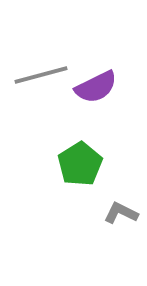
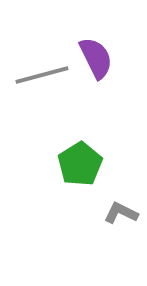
gray line: moved 1 px right
purple semicircle: moved 29 px up; rotated 90 degrees counterclockwise
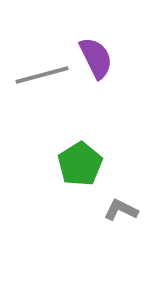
gray L-shape: moved 3 px up
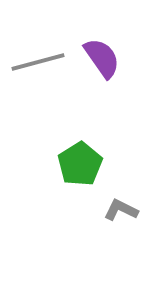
purple semicircle: moved 6 px right; rotated 9 degrees counterclockwise
gray line: moved 4 px left, 13 px up
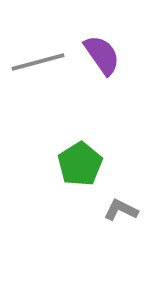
purple semicircle: moved 3 px up
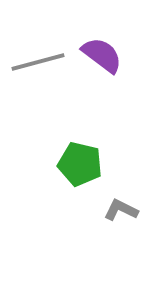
purple semicircle: rotated 18 degrees counterclockwise
green pentagon: rotated 27 degrees counterclockwise
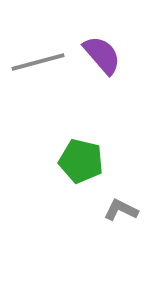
purple semicircle: rotated 12 degrees clockwise
green pentagon: moved 1 px right, 3 px up
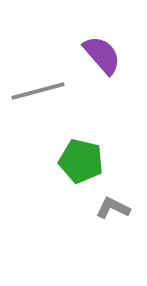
gray line: moved 29 px down
gray L-shape: moved 8 px left, 2 px up
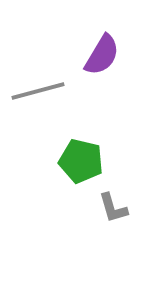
purple semicircle: rotated 72 degrees clockwise
gray L-shape: rotated 132 degrees counterclockwise
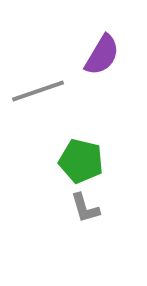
gray line: rotated 4 degrees counterclockwise
gray L-shape: moved 28 px left
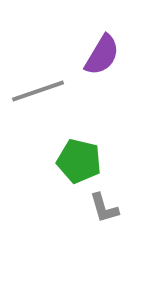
green pentagon: moved 2 px left
gray L-shape: moved 19 px right
